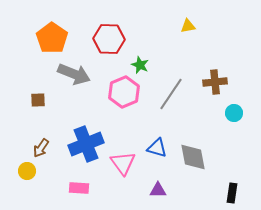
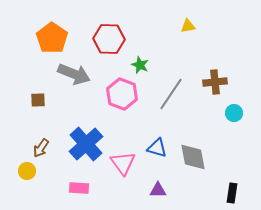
pink hexagon: moved 2 px left, 2 px down; rotated 16 degrees counterclockwise
blue cross: rotated 20 degrees counterclockwise
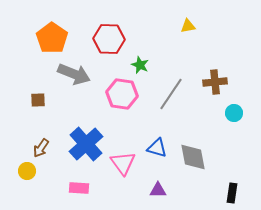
pink hexagon: rotated 12 degrees counterclockwise
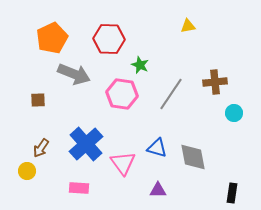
orange pentagon: rotated 12 degrees clockwise
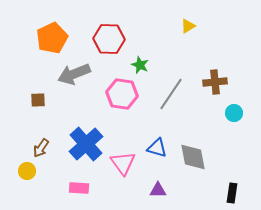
yellow triangle: rotated 21 degrees counterclockwise
gray arrow: rotated 136 degrees clockwise
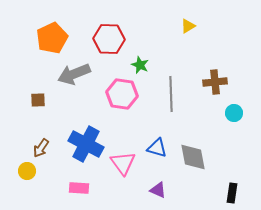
gray line: rotated 36 degrees counterclockwise
blue cross: rotated 20 degrees counterclockwise
purple triangle: rotated 24 degrees clockwise
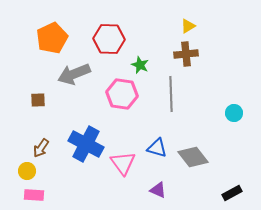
brown cross: moved 29 px left, 28 px up
gray diamond: rotated 28 degrees counterclockwise
pink rectangle: moved 45 px left, 7 px down
black rectangle: rotated 54 degrees clockwise
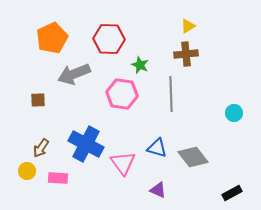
pink rectangle: moved 24 px right, 17 px up
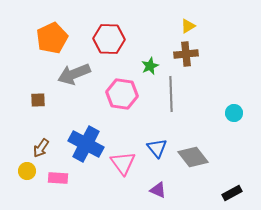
green star: moved 10 px right, 1 px down; rotated 24 degrees clockwise
blue triangle: rotated 35 degrees clockwise
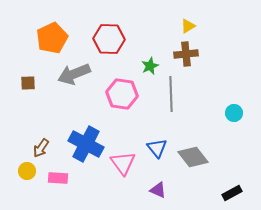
brown square: moved 10 px left, 17 px up
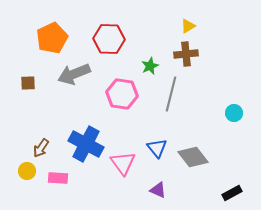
gray line: rotated 16 degrees clockwise
